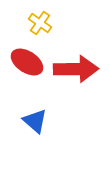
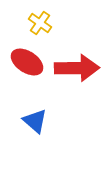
red arrow: moved 1 px right, 1 px up
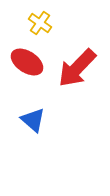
red arrow: rotated 135 degrees clockwise
blue triangle: moved 2 px left, 1 px up
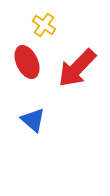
yellow cross: moved 4 px right, 2 px down
red ellipse: rotated 32 degrees clockwise
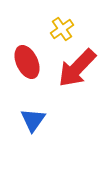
yellow cross: moved 18 px right, 4 px down; rotated 20 degrees clockwise
blue triangle: rotated 24 degrees clockwise
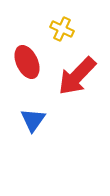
yellow cross: rotated 30 degrees counterclockwise
red arrow: moved 8 px down
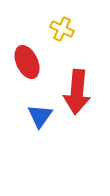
red arrow: moved 16 px down; rotated 39 degrees counterclockwise
blue triangle: moved 7 px right, 4 px up
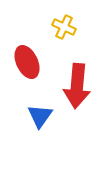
yellow cross: moved 2 px right, 2 px up
red arrow: moved 6 px up
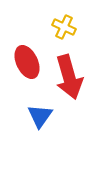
red arrow: moved 8 px left, 9 px up; rotated 21 degrees counterclockwise
